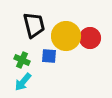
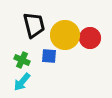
yellow circle: moved 1 px left, 1 px up
cyan arrow: moved 1 px left
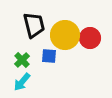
green cross: rotated 21 degrees clockwise
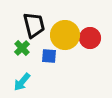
green cross: moved 12 px up
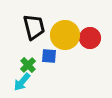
black trapezoid: moved 2 px down
green cross: moved 6 px right, 17 px down
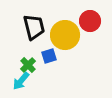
red circle: moved 17 px up
blue square: rotated 21 degrees counterclockwise
cyan arrow: moved 1 px left, 1 px up
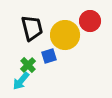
black trapezoid: moved 2 px left, 1 px down
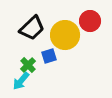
black trapezoid: rotated 60 degrees clockwise
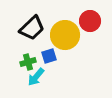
green cross: moved 3 px up; rotated 28 degrees clockwise
cyan arrow: moved 15 px right, 4 px up
